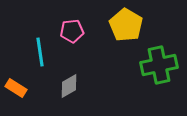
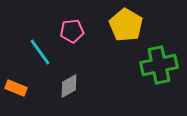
cyan line: rotated 28 degrees counterclockwise
orange rectangle: rotated 10 degrees counterclockwise
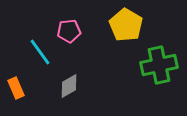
pink pentagon: moved 3 px left
orange rectangle: rotated 45 degrees clockwise
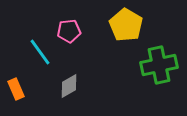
orange rectangle: moved 1 px down
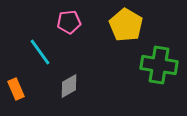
pink pentagon: moved 9 px up
green cross: rotated 21 degrees clockwise
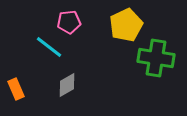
yellow pentagon: rotated 16 degrees clockwise
cyan line: moved 9 px right, 5 px up; rotated 16 degrees counterclockwise
green cross: moved 3 px left, 7 px up
gray diamond: moved 2 px left, 1 px up
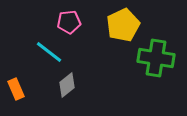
yellow pentagon: moved 3 px left
cyan line: moved 5 px down
gray diamond: rotated 10 degrees counterclockwise
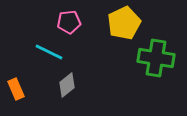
yellow pentagon: moved 1 px right, 2 px up
cyan line: rotated 12 degrees counterclockwise
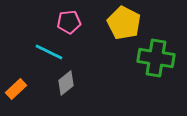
yellow pentagon: rotated 20 degrees counterclockwise
gray diamond: moved 1 px left, 2 px up
orange rectangle: rotated 70 degrees clockwise
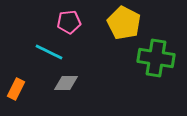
gray diamond: rotated 40 degrees clockwise
orange rectangle: rotated 20 degrees counterclockwise
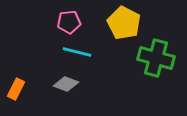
cyan line: moved 28 px right; rotated 12 degrees counterclockwise
green cross: rotated 6 degrees clockwise
gray diamond: moved 1 px down; rotated 20 degrees clockwise
